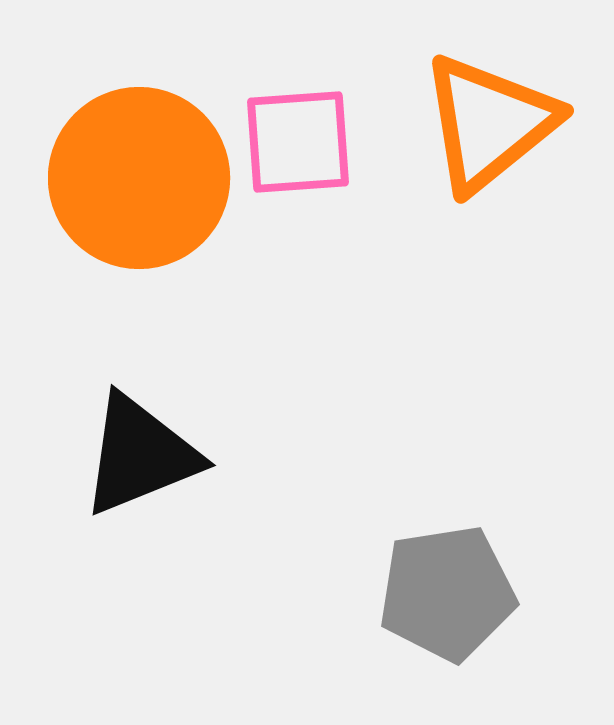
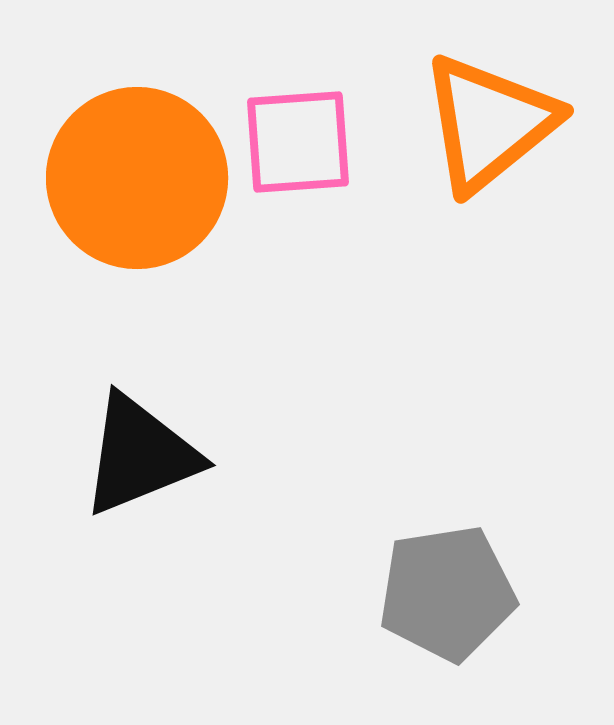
orange circle: moved 2 px left
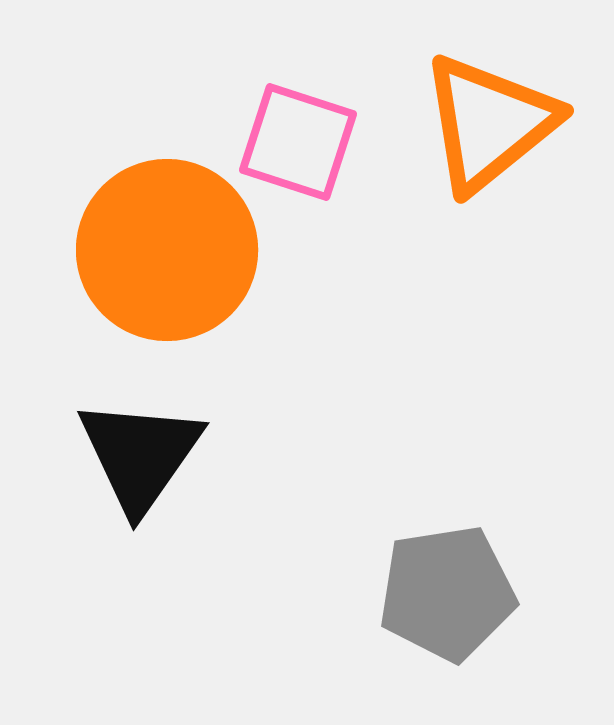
pink square: rotated 22 degrees clockwise
orange circle: moved 30 px right, 72 px down
black triangle: rotated 33 degrees counterclockwise
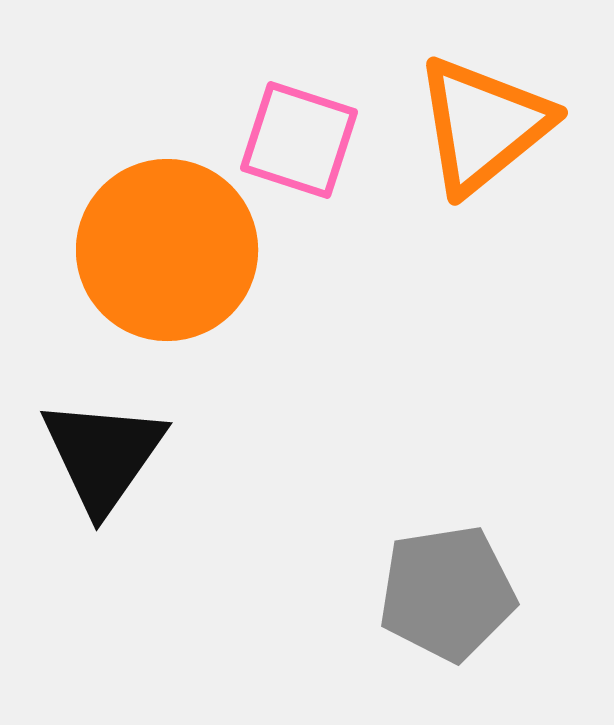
orange triangle: moved 6 px left, 2 px down
pink square: moved 1 px right, 2 px up
black triangle: moved 37 px left
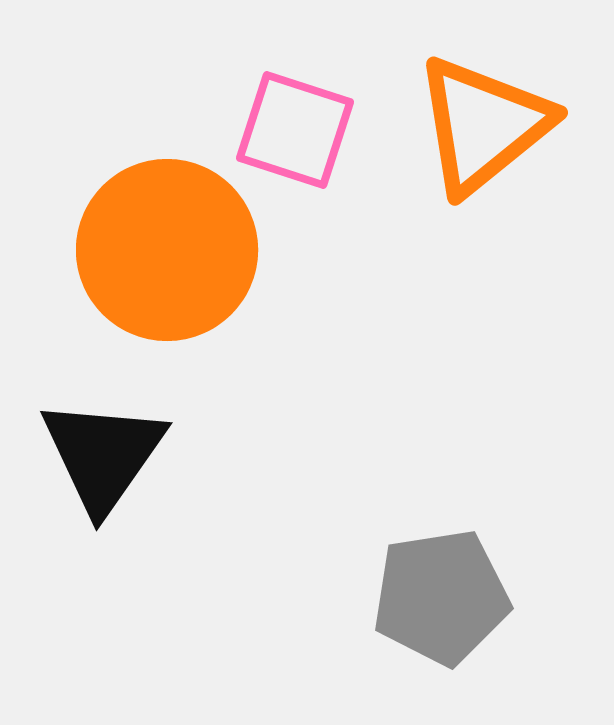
pink square: moved 4 px left, 10 px up
gray pentagon: moved 6 px left, 4 px down
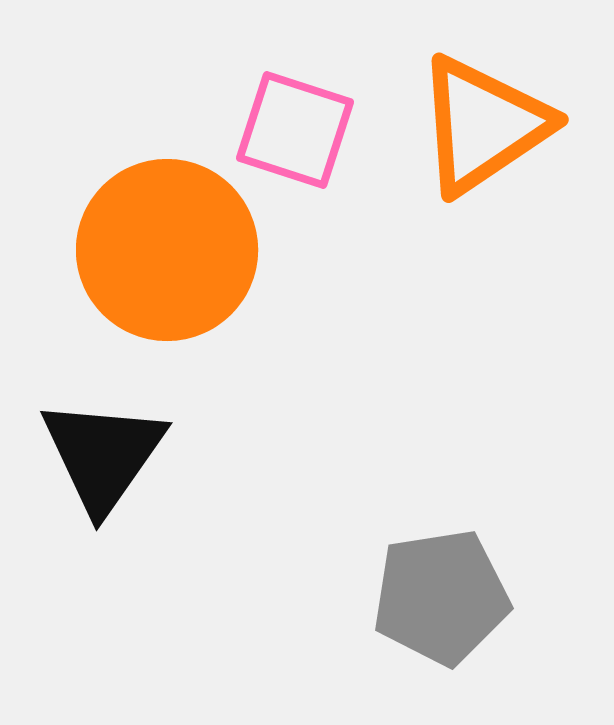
orange triangle: rotated 5 degrees clockwise
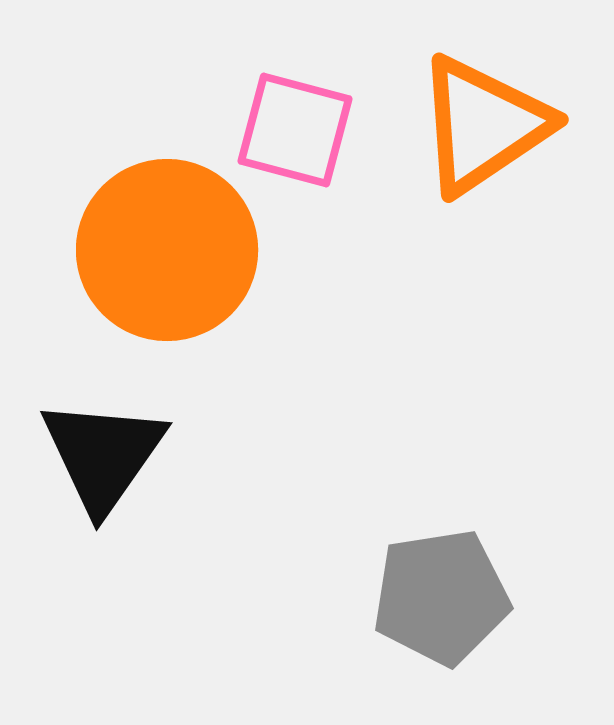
pink square: rotated 3 degrees counterclockwise
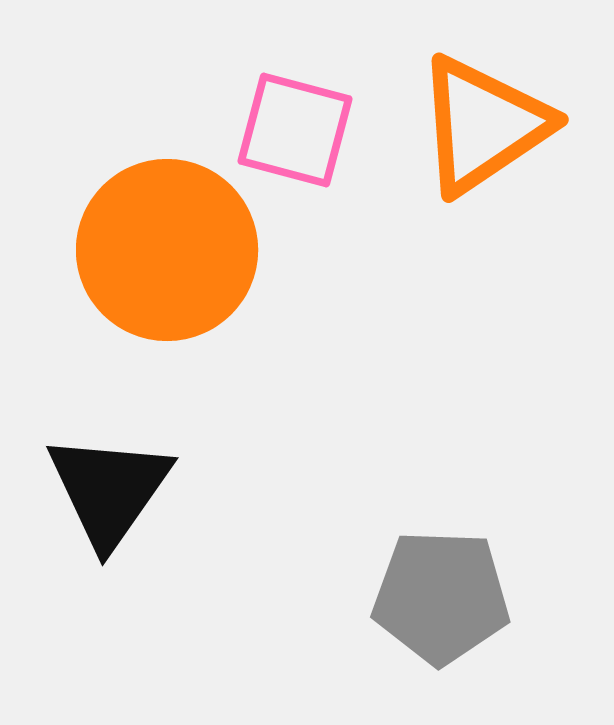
black triangle: moved 6 px right, 35 px down
gray pentagon: rotated 11 degrees clockwise
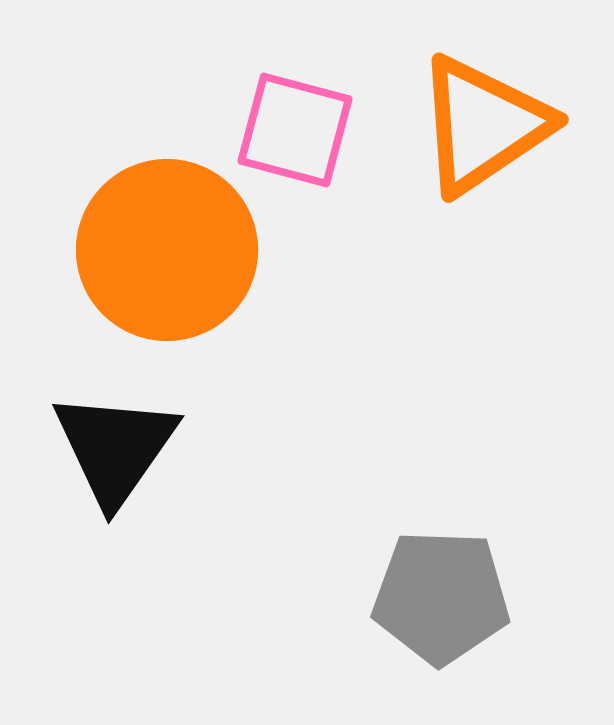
black triangle: moved 6 px right, 42 px up
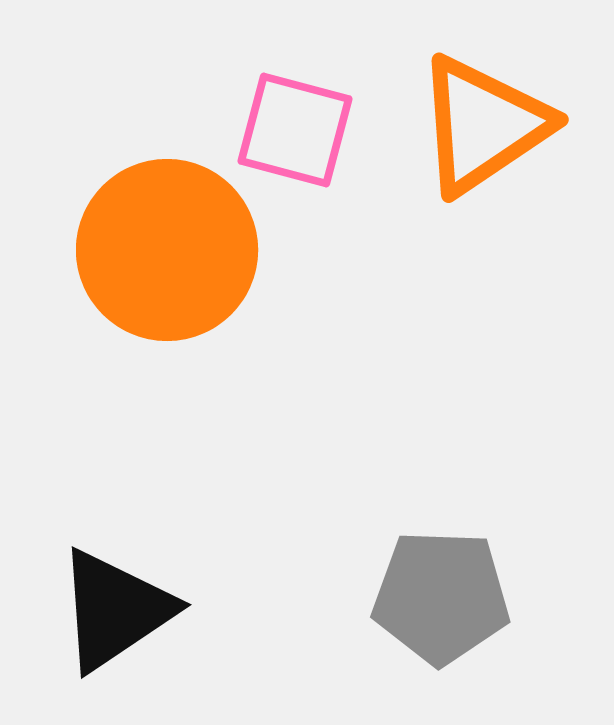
black triangle: moved 162 px down; rotated 21 degrees clockwise
